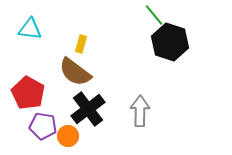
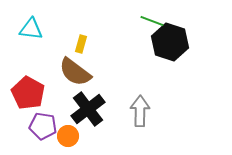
green line: moved 2 px left, 6 px down; rotated 30 degrees counterclockwise
cyan triangle: moved 1 px right
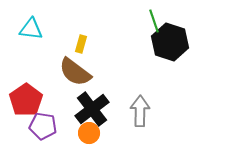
green line: moved 2 px right; rotated 50 degrees clockwise
red pentagon: moved 2 px left, 7 px down; rotated 8 degrees clockwise
black cross: moved 4 px right
orange circle: moved 21 px right, 3 px up
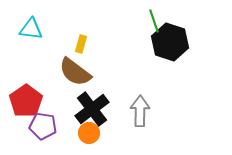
red pentagon: moved 1 px down
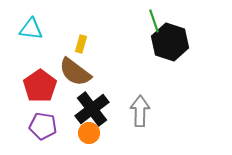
red pentagon: moved 14 px right, 15 px up
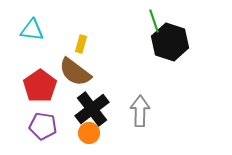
cyan triangle: moved 1 px right, 1 px down
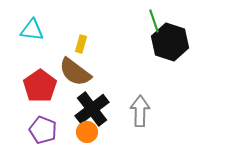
purple pentagon: moved 4 px down; rotated 12 degrees clockwise
orange circle: moved 2 px left, 1 px up
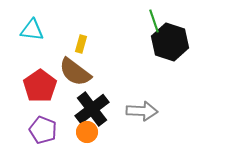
gray arrow: moved 2 px right; rotated 92 degrees clockwise
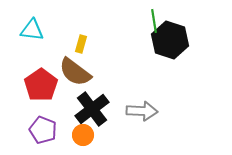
green line: rotated 10 degrees clockwise
black hexagon: moved 2 px up
red pentagon: moved 1 px right, 1 px up
orange circle: moved 4 px left, 3 px down
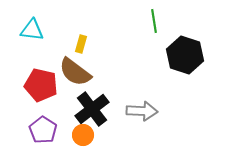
black hexagon: moved 15 px right, 15 px down
red pentagon: rotated 24 degrees counterclockwise
purple pentagon: rotated 12 degrees clockwise
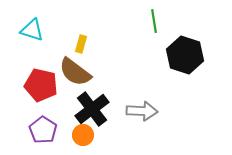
cyan triangle: rotated 10 degrees clockwise
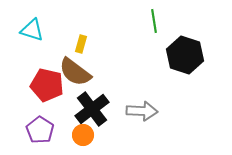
red pentagon: moved 6 px right
purple pentagon: moved 3 px left
